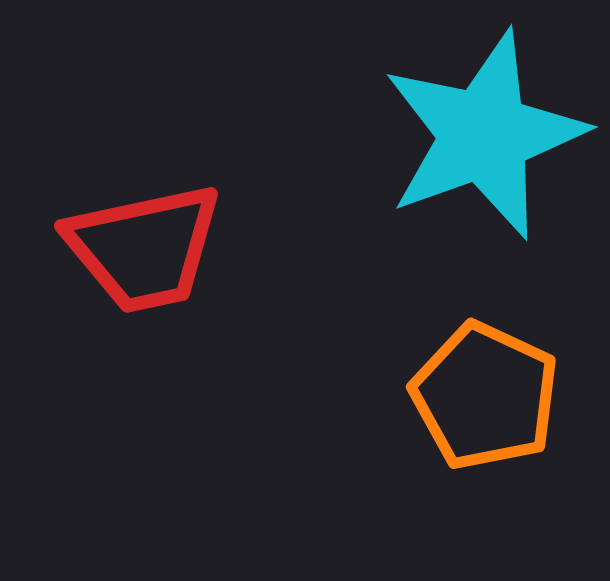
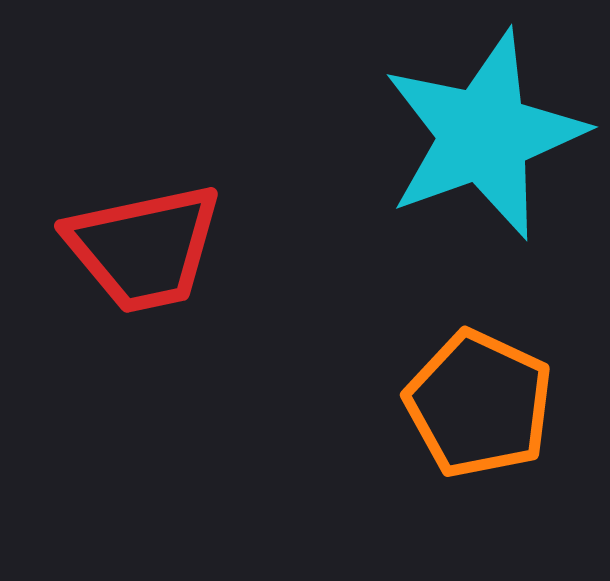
orange pentagon: moved 6 px left, 8 px down
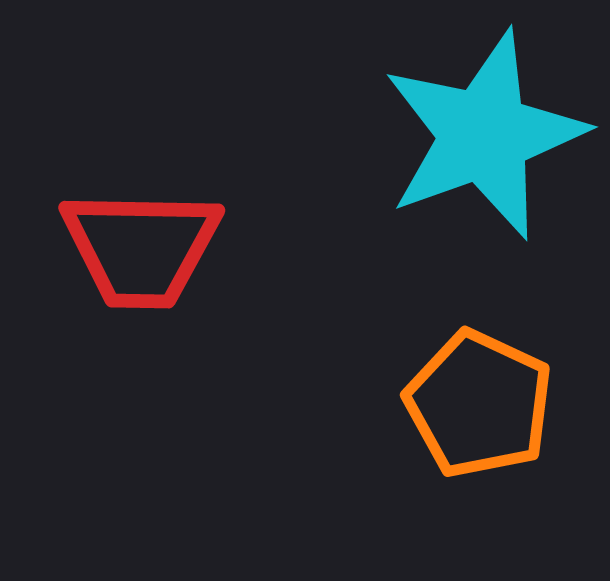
red trapezoid: moved 3 px left; rotated 13 degrees clockwise
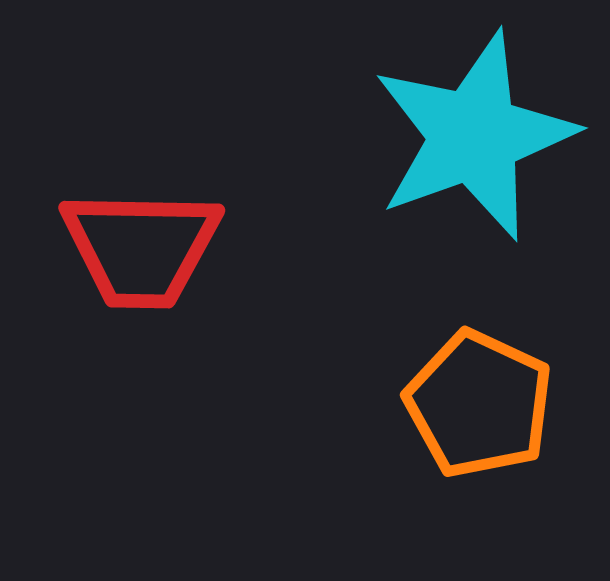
cyan star: moved 10 px left, 1 px down
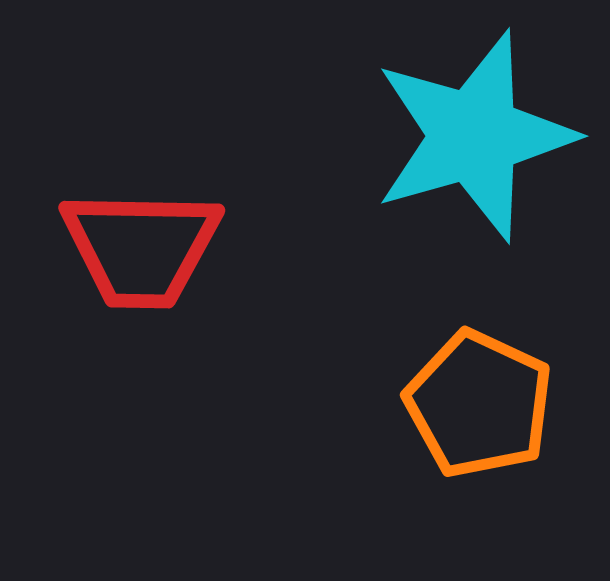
cyan star: rotated 4 degrees clockwise
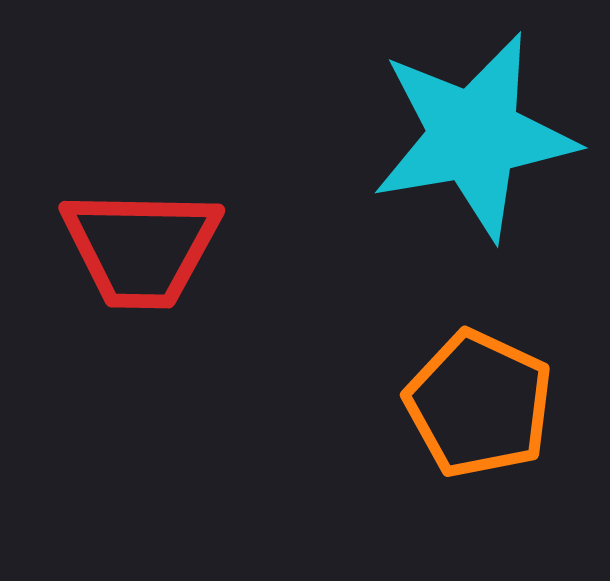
cyan star: rotated 6 degrees clockwise
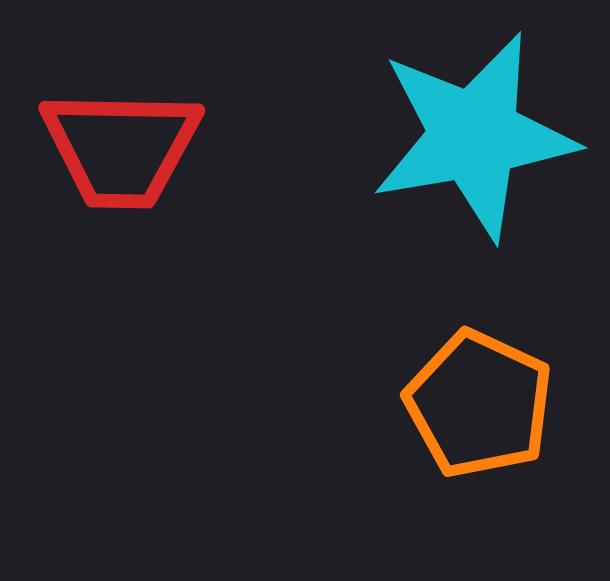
red trapezoid: moved 20 px left, 100 px up
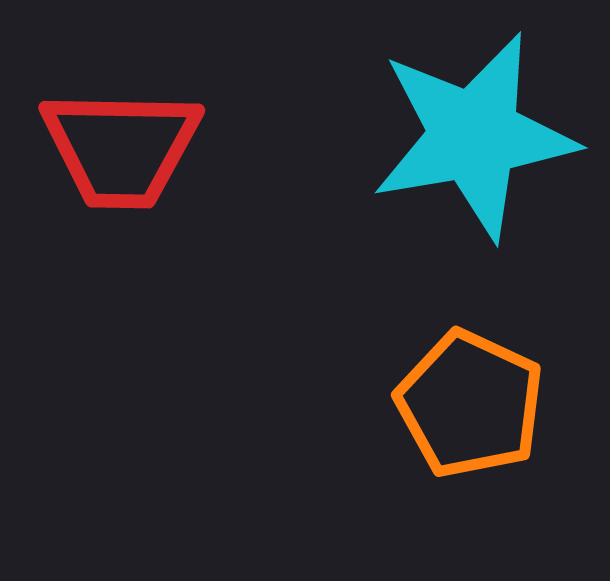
orange pentagon: moved 9 px left
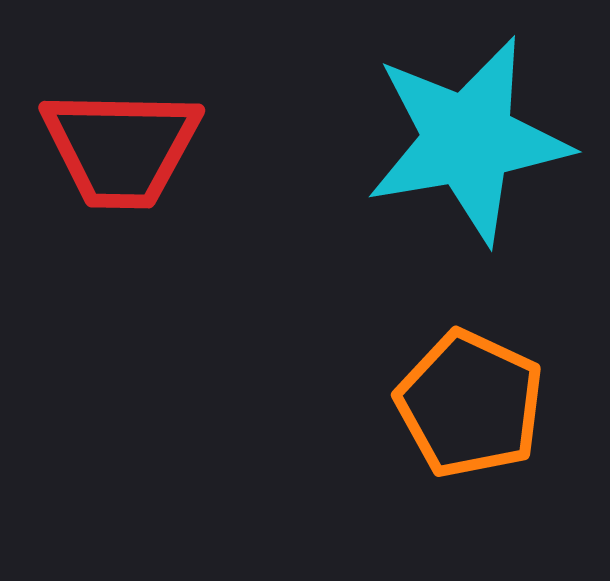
cyan star: moved 6 px left, 4 px down
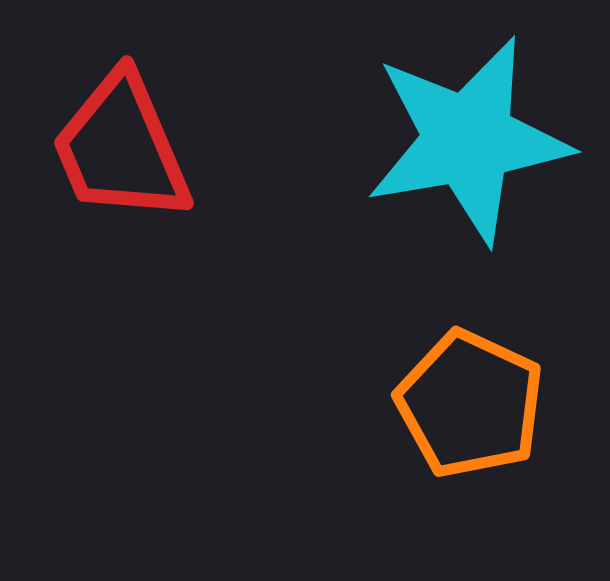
red trapezoid: rotated 66 degrees clockwise
